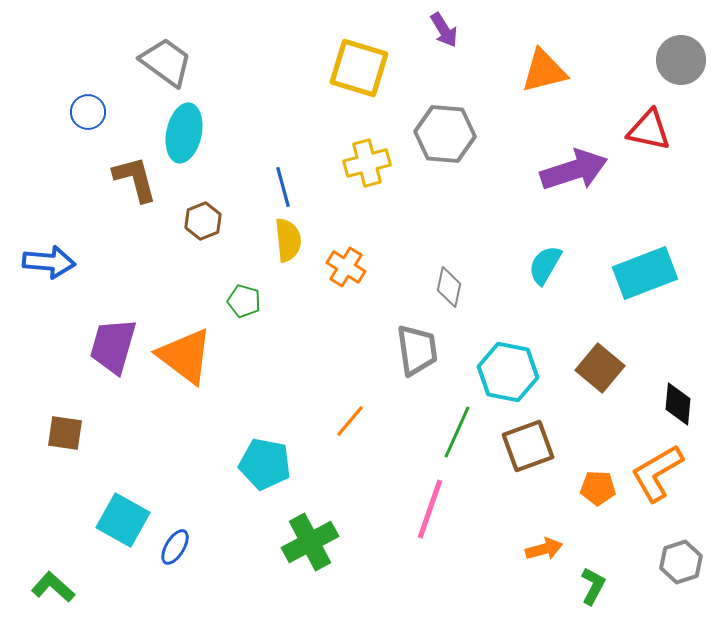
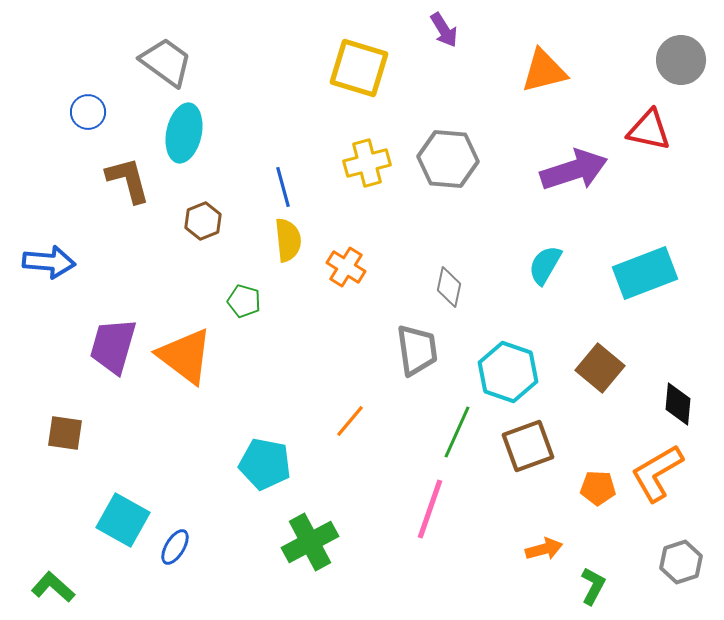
gray hexagon at (445, 134): moved 3 px right, 25 px down
brown L-shape at (135, 179): moved 7 px left, 1 px down
cyan hexagon at (508, 372): rotated 8 degrees clockwise
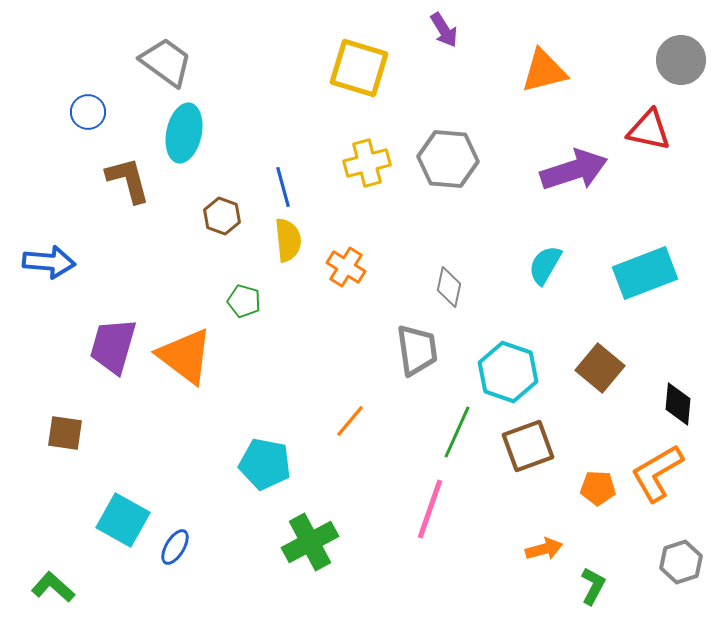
brown hexagon at (203, 221): moved 19 px right, 5 px up; rotated 18 degrees counterclockwise
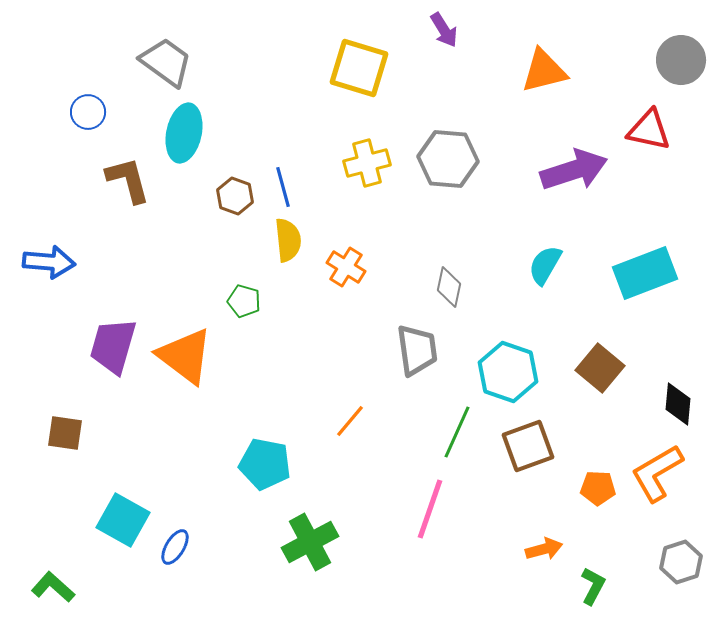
brown hexagon at (222, 216): moved 13 px right, 20 px up
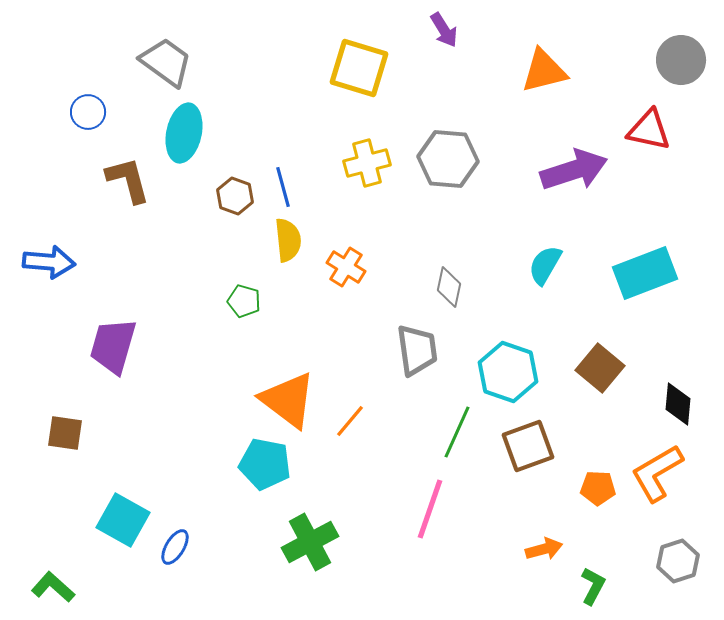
orange triangle at (185, 356): moved 103 px right, 44 px down
gray hexagon at (681, 562): moved 3 px left, 1 px up
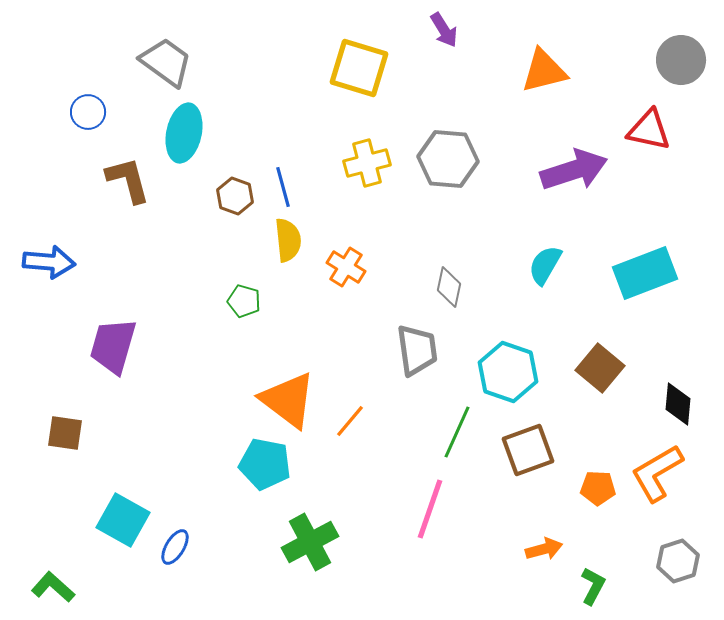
brown square at (528, 446): moved 4 px down
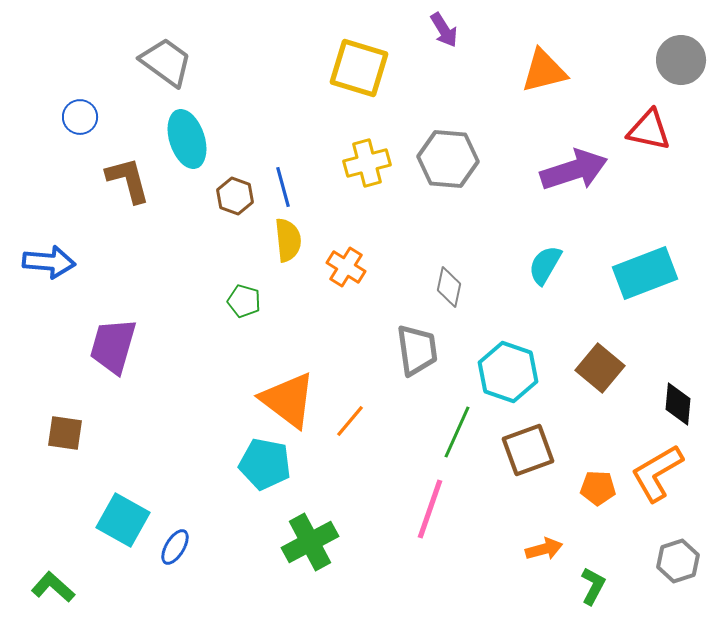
blue circle at (88, 112): moved 8 px left, 5 px down
cyan ellipse at (184, 133): moved 3 px right, 6 px down; rotated 30 degrees counterclockwise
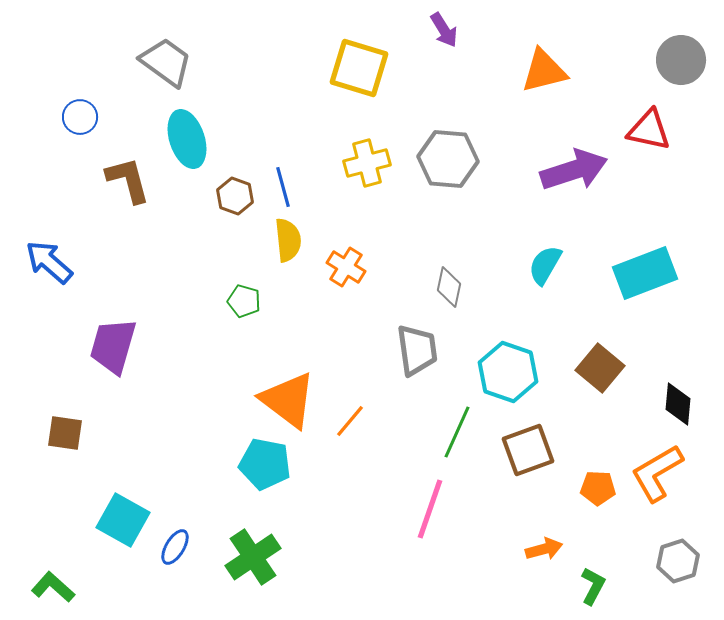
blue arrow at (49, 262): rotated 144 degrees counterclockwise
green cross at (310, 542): moved 57 px left, 15 px down; rotated 6 degrees counterclockwise
